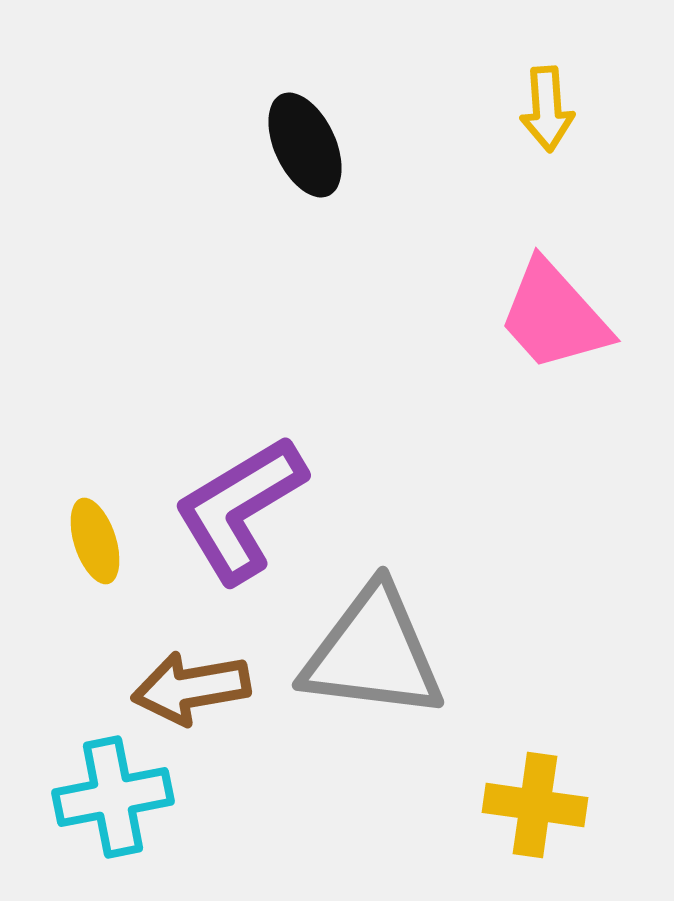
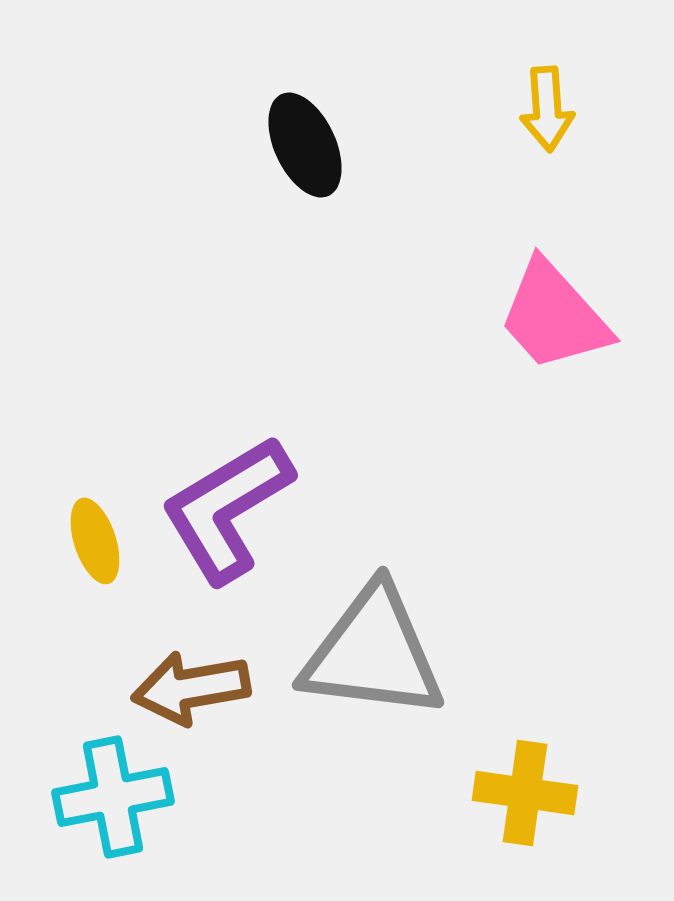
purple L-shape: moved 13 px left
yellow cross: moved 10 px left, 12 px up
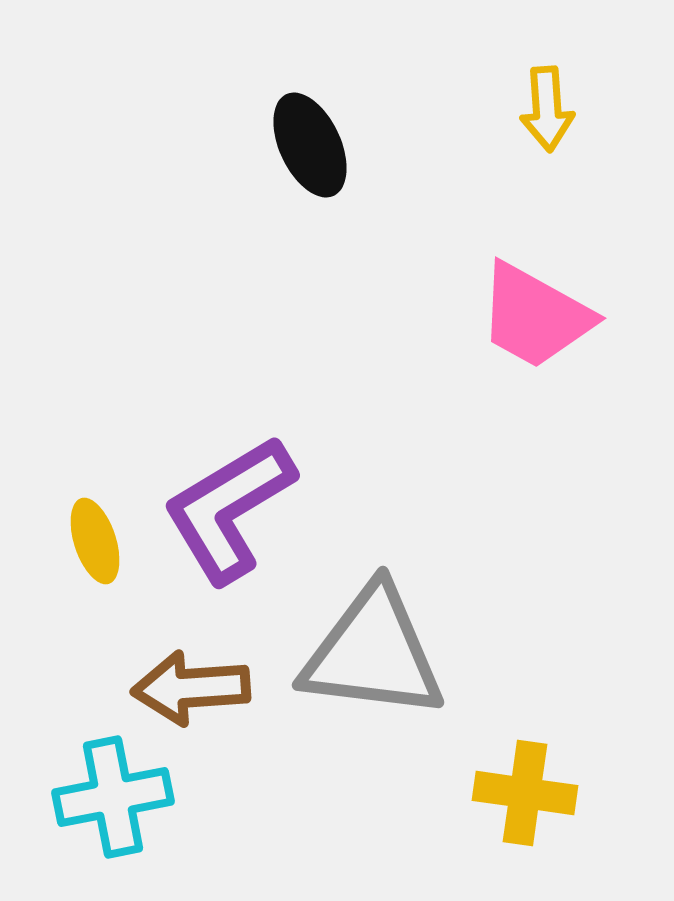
black ellipse: moved 5 px right
pink trapezoid: moved 19 px left; rotated 19 degrees counterclockwise
purple L-shape: moved 2 px right
brown arrow: rotated 6 degrees clockwise
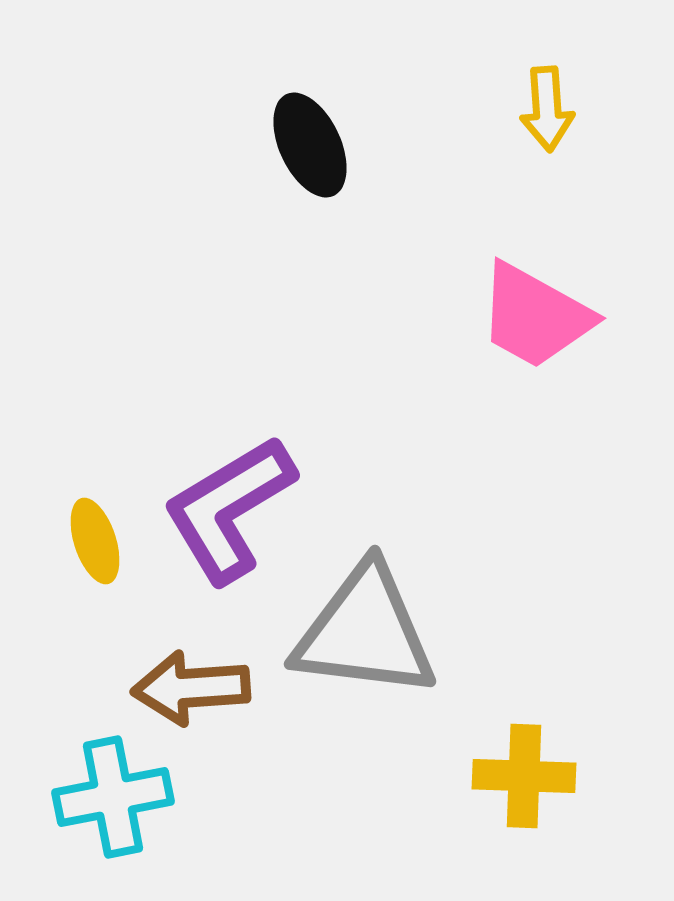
gray triangle: moved 8 px left, 21 px up
yellow cross: moved 1 px left, 17 px up; rotated 6 degrees counterclockwise
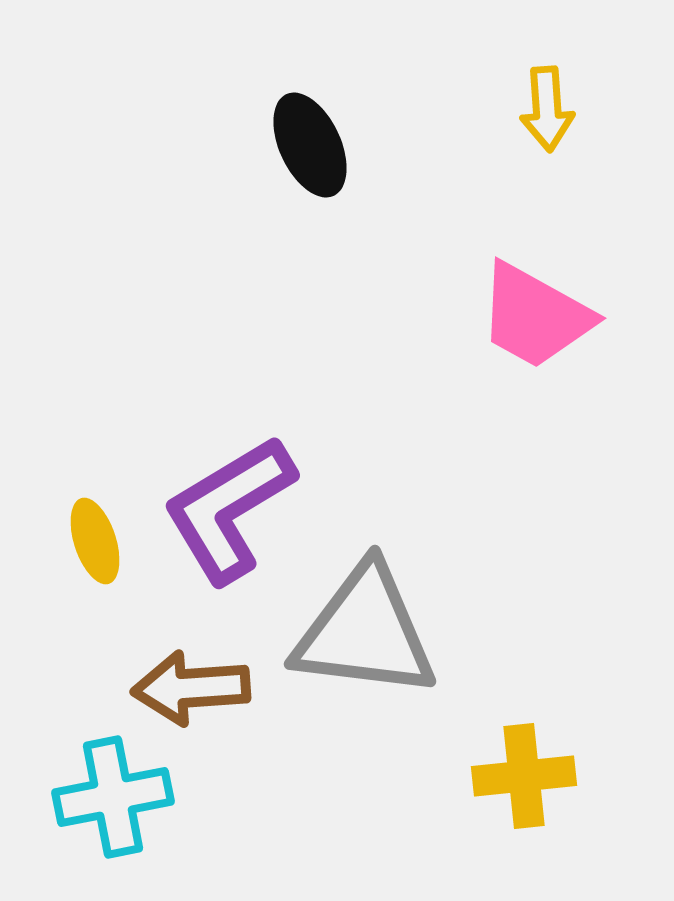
yellow cross: rotated 8 degrees counterclockwise
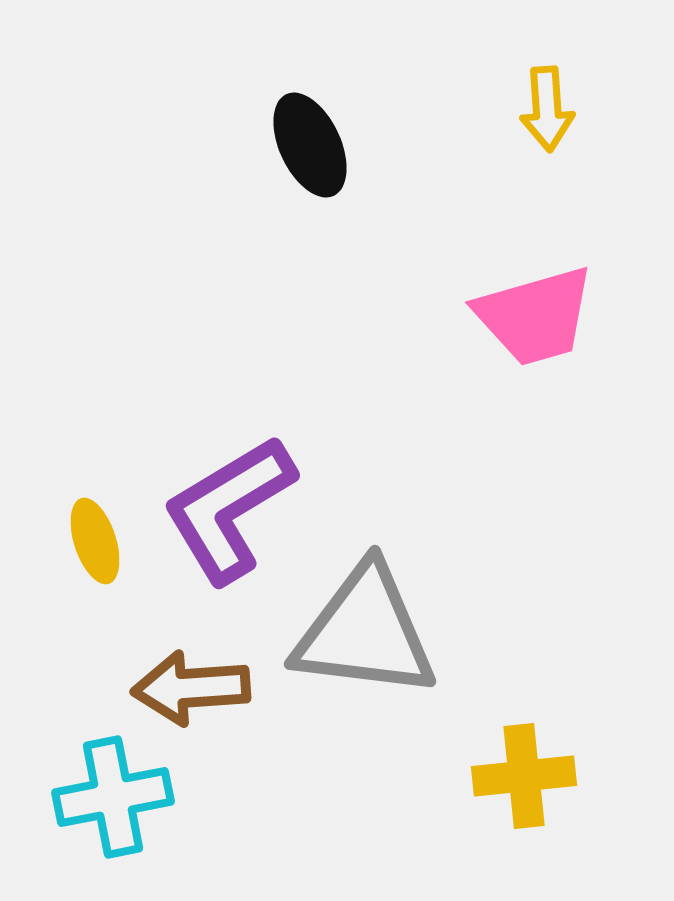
pink trapezoid: rotated 45 degrees counterclockwise
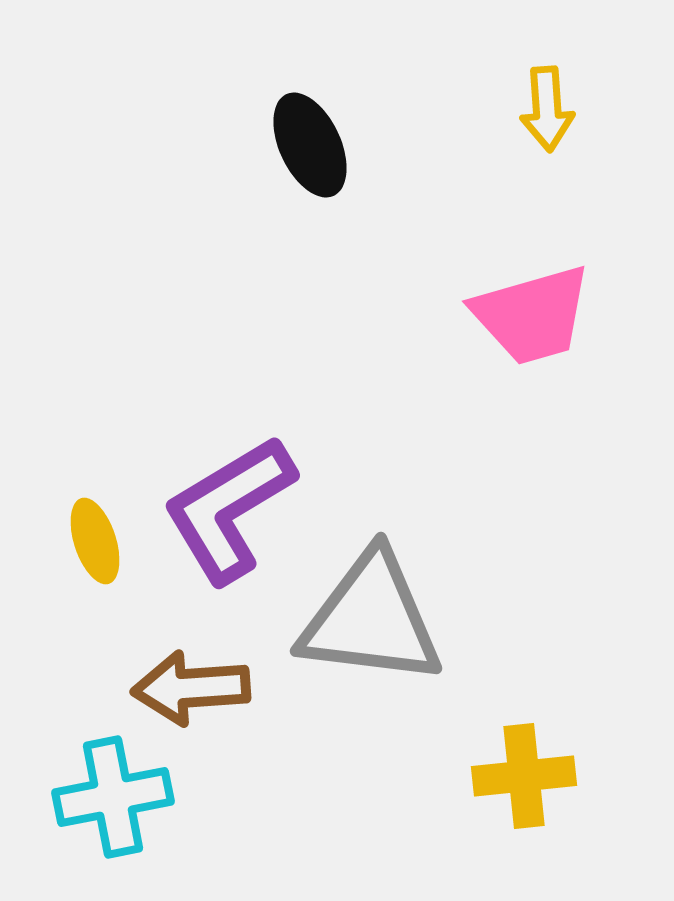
pink trapezoid: moved 3 px left, 1 px up
gray triangle: moved 6 px right, 13 px up
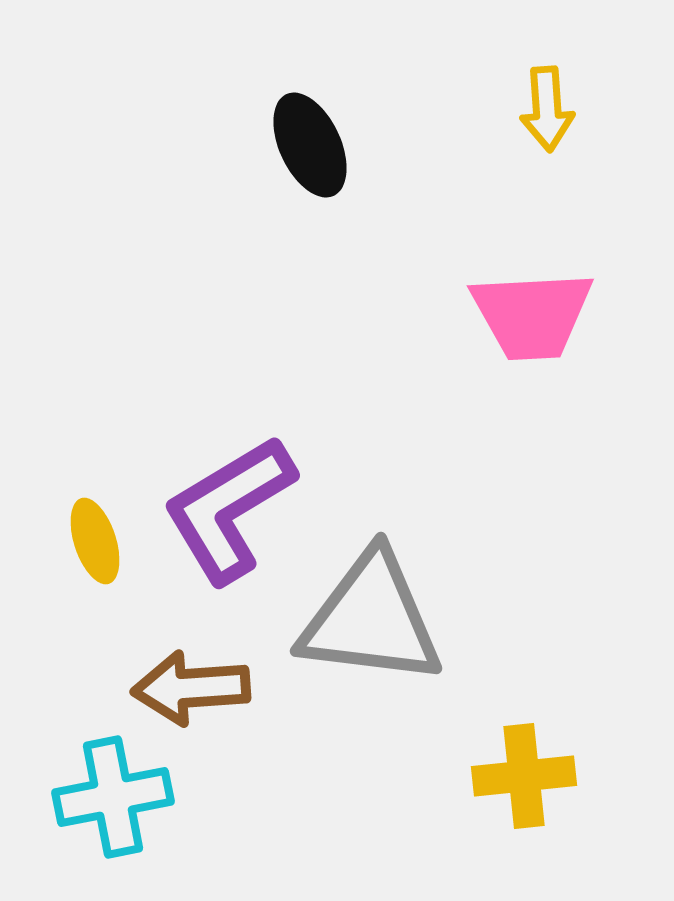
pink trapezoid: rotated 13 degrees clockwise
